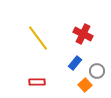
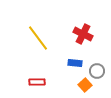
blue rectangle: rotated 56 degrees clockwise
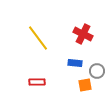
orange square: rotated 32 degrees clockwise
